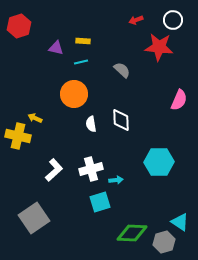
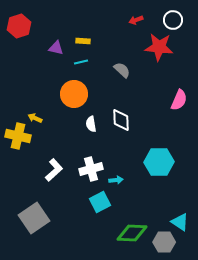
cyan square: rotated 10 degrees counterclockwise
gray hexagon: rotated 15 degrees clockwise
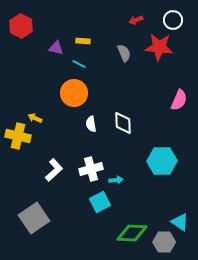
red hexagon: moved 2 px right; rotated 15 degrees counterclockwise
cyan line: moved 2 px left, 2 px down; rotated 40 degrees clockwise
gray semicircle: moved 2 px right, 17 px up; rotated 24 degrees clockwise
orange circle: moved 1 px up
white diamond: moved 2 px right, 3 px down
cyan hexagon: moved 3 px right, 1 px up
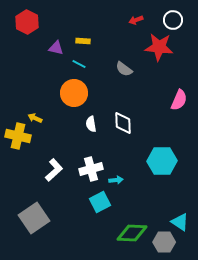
red hexagon: moved 6 px right, 4 px up
gray semicircle: moved 16 px down; rotated 150 degrees clockwise
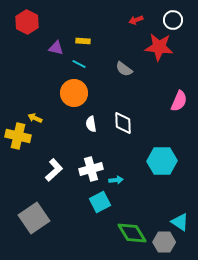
pink semicircle: moved 1 px down
green diamond: rotated 56 degrees clockwise
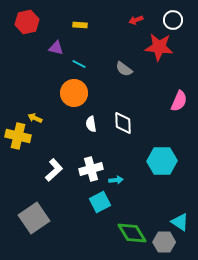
red hexagon: rotated 20 degrees clockwise
yellow rectangle: moved 3 px left, 16 px up
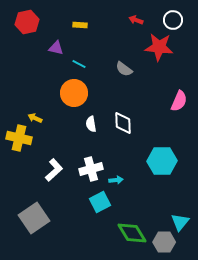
red arrow: rotated 40 degrees clockwise
yellow cross: moved 1 px right, 2 px down
cyan triangle: rotated 36 degrees clockwise
